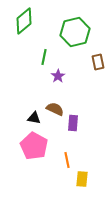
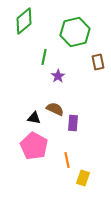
yellow rectangle: moved 1 px right, 1 px up; rotated 14 degrees clockwise
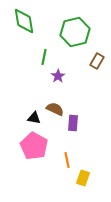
green diamond: rotated 60 degrees counterclockwise
brown rectangle: moved 1 px left, 1 px up; rotated 42 degrees clockwise
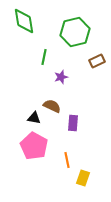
brown rectangle: rotated 35 degrees clockwise
purple star: moved 3 px right, 1 px down; rotated 16 degrees clockwise
brown semicircle: moved 3 px left, 3 px up
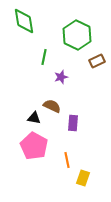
green hexagon: moved 2 px right, 3 px down; rotated 20 degrees counterclockwise
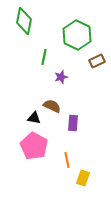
green diamond: rotated 20 degrees clockwise
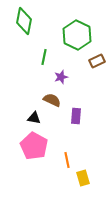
brown semicircle: moved 6 px up
purple rectangle: moved 3 px right, 7 px up
yellow rectangle: rotated 35 degrees counterclockwise
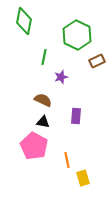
brown semicircle: moved 9 px left
black triangle: moved 9 px right, 4 px down
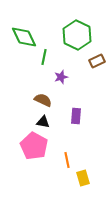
green diamond: moved 16 px down; rotated 36 degrees counterclockwise
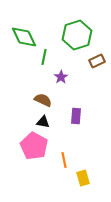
green hexagon: rotated 16 degrees clockwise
purple star: rotated 16 degrees counterclockwise
orange line: moved 3 px left
